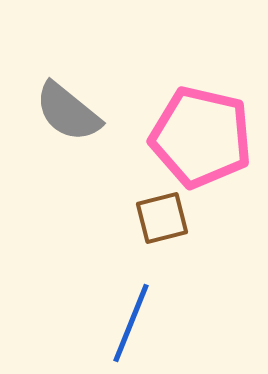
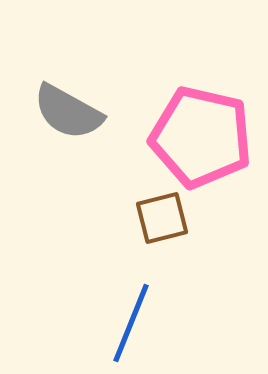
gray semicircle: rotated 10 degrees counterclockwise
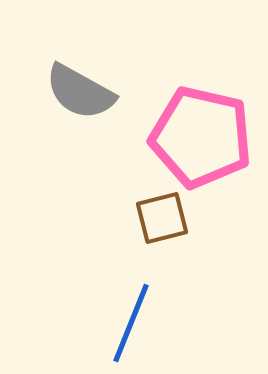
gray semicircle: moved 12 px right, 20 px up
